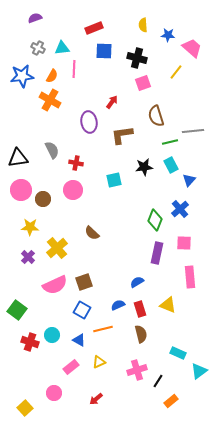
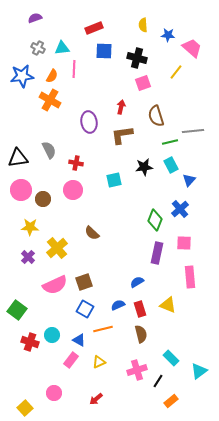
red arrow at (112, 102): moved 9 px right, 5 px down; rotated 24 degrees counterclockwise
gray semicircle at (52, 150): moved 3 px left
blue square at (82, 310): moved 3 px right, 1 px up
cyan rectangle at (178, 353): moved 7 px left, 5 px down; rotated 21 degrees clockwise
pink rectangle at (71, 367): moved 7 px up; rotated 14 degrees counterclockwise
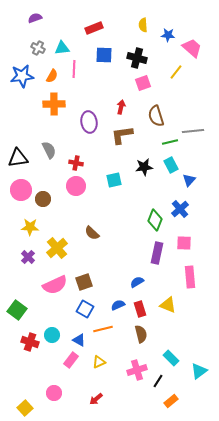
blue square at (104, 51): moved 4 px down
orange cross at (50, 100): moved 4 px right, 4 px down; rotated 30 degrees counterclockwise
pink circle at (73, 190): moved 3 px right, 4 px up
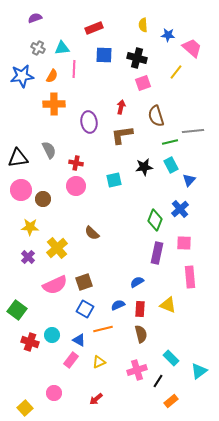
red rectangle at (140, 309): rotated 21 degrees clockwise
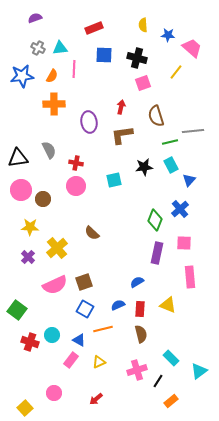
cyan triangle at (62, 48): moved 2 px left
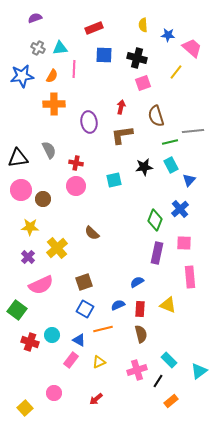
pink semicircle at (55, 285): moved 14 px left
cyan rectangle at (171, 358): moved 2 px left, 2 px down
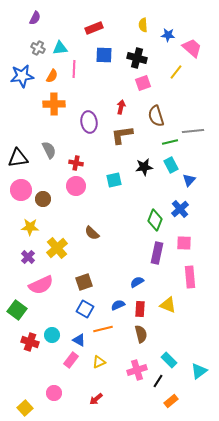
purple semicircle at (35, 18): rotated 136 degrees clockwise
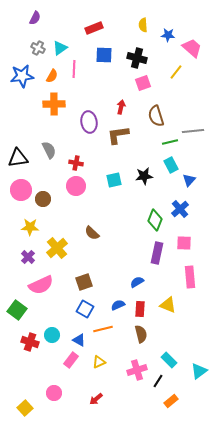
cyan triangle at (60, 48): rotated 28 degrees counterclockwise
brown L-shape at (122, 135): moved 4 px left
black star at (144, 167): moved 9 px down
